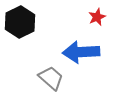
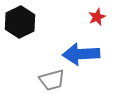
blue arrow: moved 2 px down
gray trapezoid: moved 1 px right, 2 px down; rotated 124 degrees clockwise
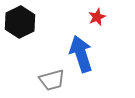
blue arrow: rotated 75 degrees clockwise
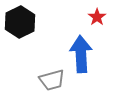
red star: rotated 12 degrees counterclockwise
blue arrow: rotated 15 degrees clockwise
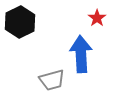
red star: moved 1 px down
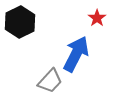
blue arrow: moved 5 px left; rotated 30 degrees clockwise
gray trapezoid: moved 2 px left, 1 px down; rotated 32 degrees counterclockwise
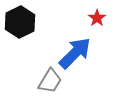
blue arrow: moved 1 px left, 1 px up; rotated 18 degrees clockwise
gray trapezoid: rotated 12 degrees counterclockwise
